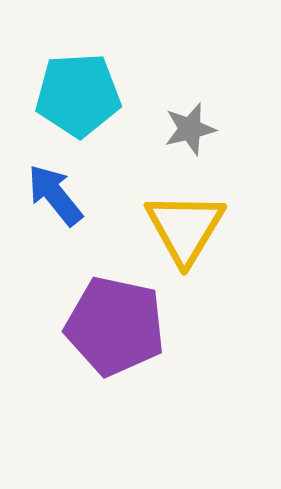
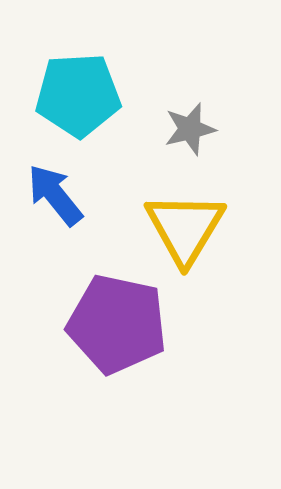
purple pentagon: moved 2 px right, 2 px up
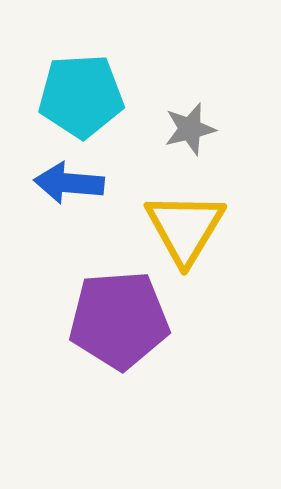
cyan pentagon: moved 3 px right, 1 px down
blue arrow: moved 14 px right, 12 px up; rotated 46 degrees counterclockwise
purple pentagon: moved 2 px right, 4 px up; rotated 16 degrees counterclockwise
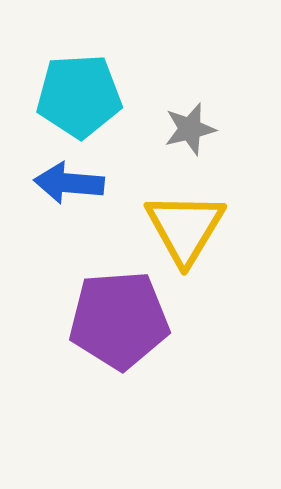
cyan pentagon: moved 2 px left
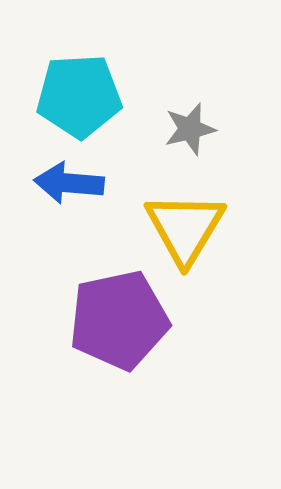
purple pentagon: rotated 8 degrees counterclockwise
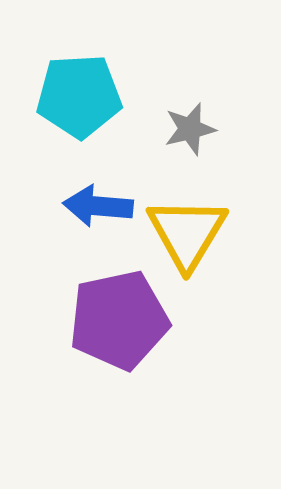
blue arrow: moved 29 px right, 23 px down
yellow triangle: moved 2 px right, 5 px down
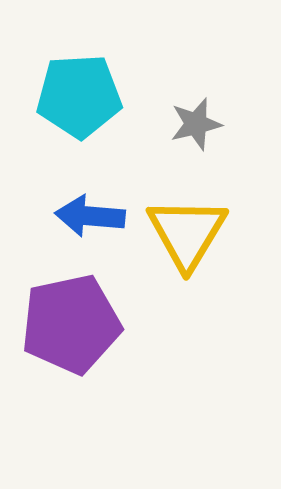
gray star: moved 6 px right, 5 px up
blue arrow: moved 8 px left, 10 px down
purple pentagon: moved 48 px left, 4 px down
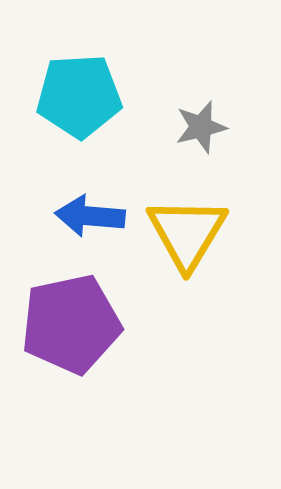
gray star: moved 5 px right, 3 px down
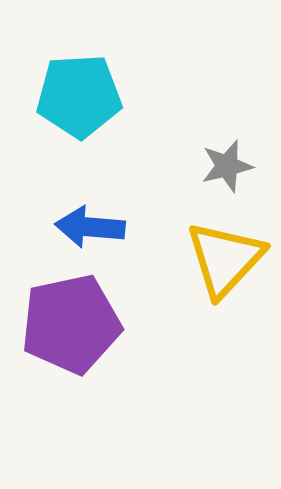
gray star: moved 26 px right, 39 px down
blue arrow: moved 11 px down
yellow triangle: moved 38 px right, 26 px down; rotated 12 degrees clockwise
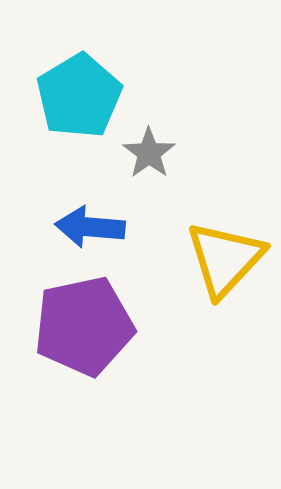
cyan pentagon: rotated 28 degrees counterclockwise
gray star: moved 78 px left, 13 px up; rotated 22 degrees counterclockwise
purple pentagon: moved 13 px right, 2 px down
